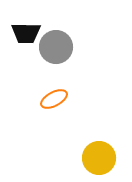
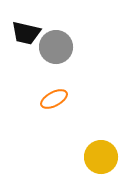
black trapezoid: rotated 12 degrees clockwise
yellow circle: moved 2 px right, 1 px up
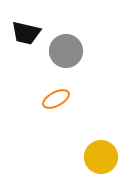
gray circle: moved 10 px right, 4 px down
orange ellipse: moved 2 px right
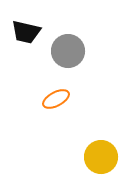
black trapezoid: moved 1 px up
gray circle: moved 2 px right
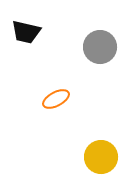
gray circle: moved 32 px right, 4 px up
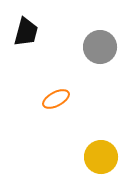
black trapezoid: rotated 88 degrees counterclockwise
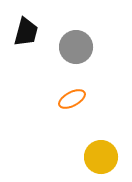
gray circle: moved 24 px left
orange ellipse: moved 16 px right
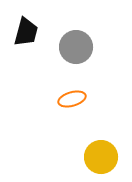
orange ellipse: rotated 12 degrees clockwise
